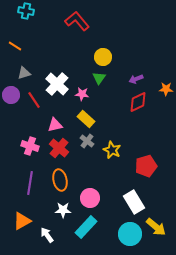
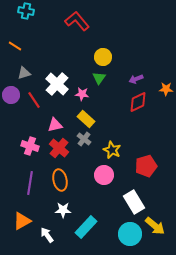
gray cross: moved 3 px left, 2 px up
pink circle: moved 14 px right, 23 px up
yellow arrow: moved 1 px left, 1 px up
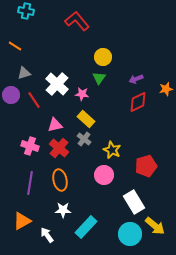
orange star: rotated 16 degrees counterclockwise
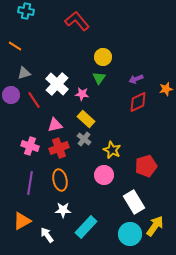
red cross: rotated 30 degrees clockwise
yellow arrow: rotated 95 degrees counterclockwise
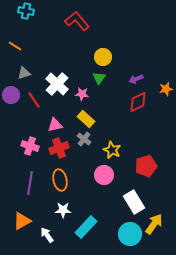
yellow arrow: moved 1 px left, 2 px up
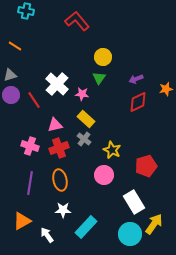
gray triangle: moved 14 px left, 2 px down
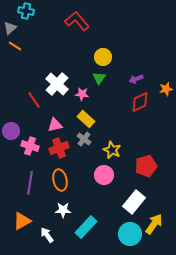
gray triangle: moved 47 px up; rotated 24 degrees counterclockwise
purple circle: moved 36 px down
red diamond: moved 2 px right
white rectangle: rotated 70 degrees clockwise
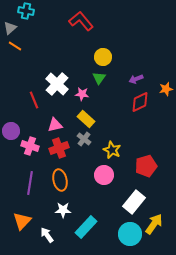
red L-shape: moved 4 px right
red line: rotated 12 degrees clockwise
orange triangle: rotated 18 degrees counterclockwise
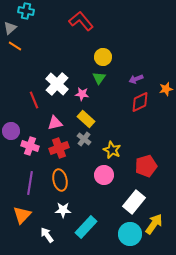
pink triangle: moved 2 px up
orange triangle: moved 6 px up
